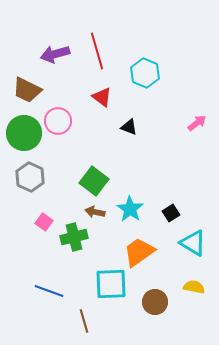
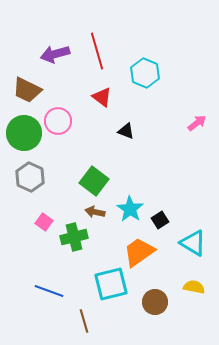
black triangle: moved 3 px left, 4 px down
black square: moved 11 px left, 7 px down
cyan square: rotated 12 degrees counterclockwise
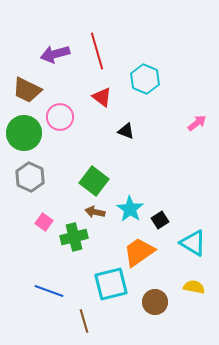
cyan hexagon: moved 6 px down
pink circle: moved 2 px right, 4 px up
